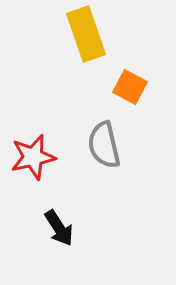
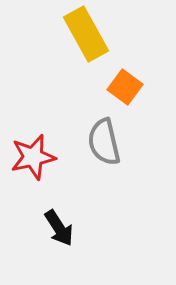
yellow rectangle: rotated 10 degrees counterclockwise
orange square: moved 5 px left; rotated 8 degrees clockwise
gray semicircle: moved 3 px up
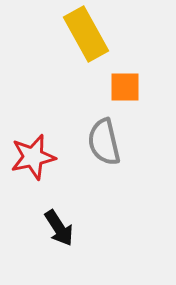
orange square: rotated 36 degrees counterclockwise
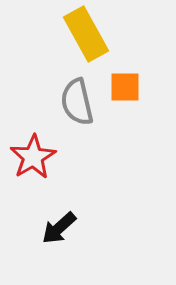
gray semicircle: moved 27 px left, 40 px up
red star: rotated 18 degrees counterclockwise
black arrow: rotated 81 degrees clockwise
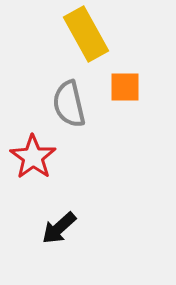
gray semicircle: moved 8 px left, 2 px down
red star: rotated 6 degrees counterclockwise
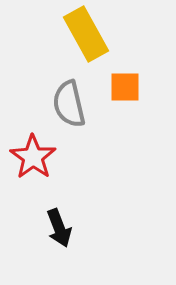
black arrow: rotated 69 degrees counterclockwise
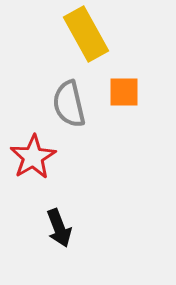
orange square: moved 1 px left, 5 px down
red star: rotated 6 degrees clockwise
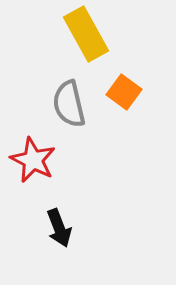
orange square: rotated 36 degrees clockwise
red star: moved 3 px down; rotated 15 degrees counterclockwise
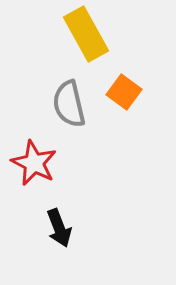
red star: moved 1 px right, 3 px down
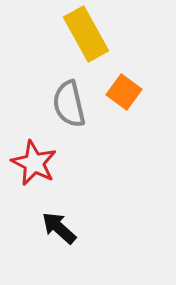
black arrow: rotated 153 degrees clockwise
